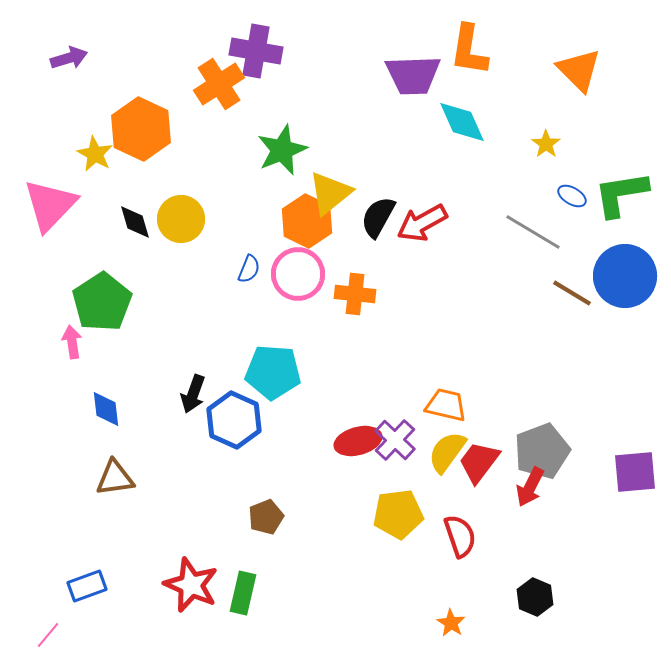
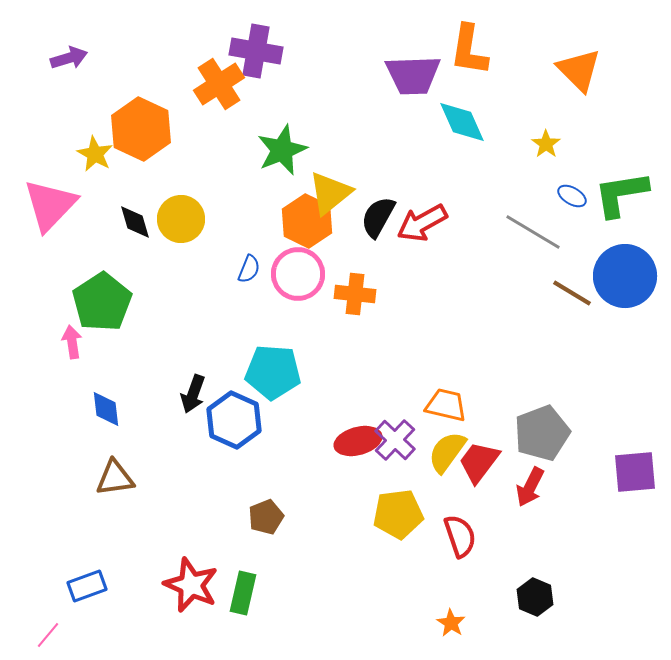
gray pentagon at (542, 451): moved 18 px up
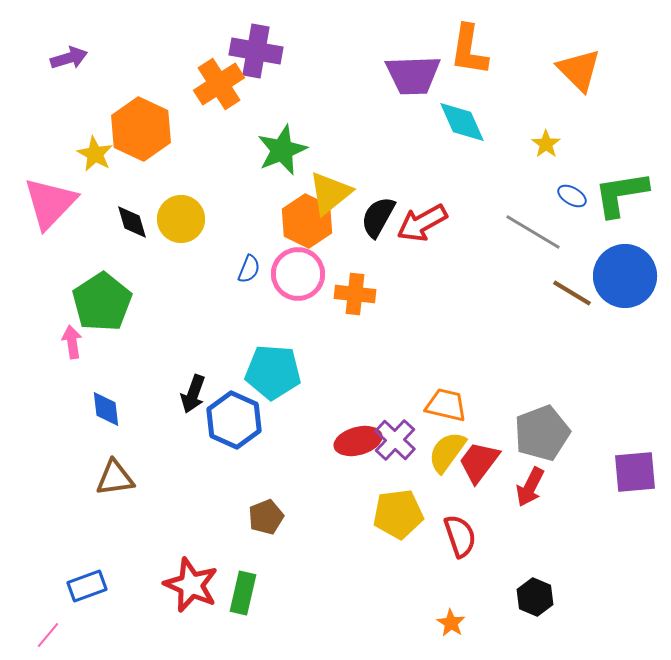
pink triangle at (50, 205): moved 2 px up
black diamond at (135, 222): moved 3 px left
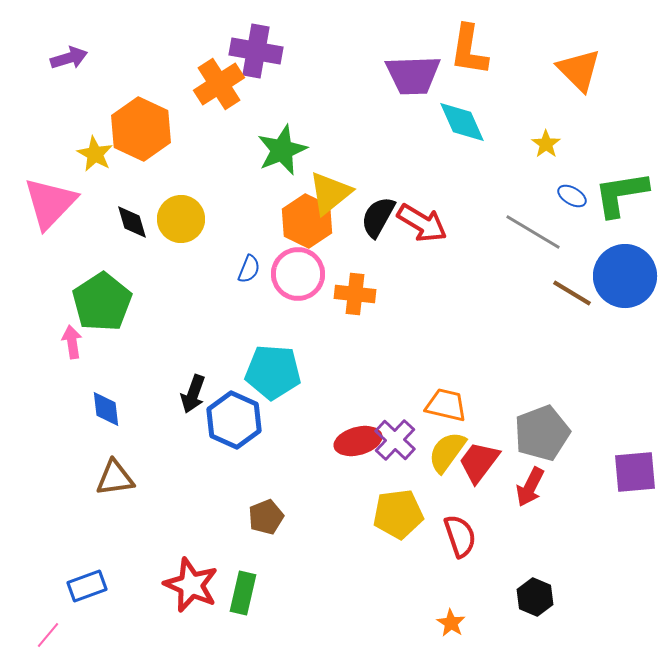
red arrow at (422, 223): rotated 120 degrees counterclockwise
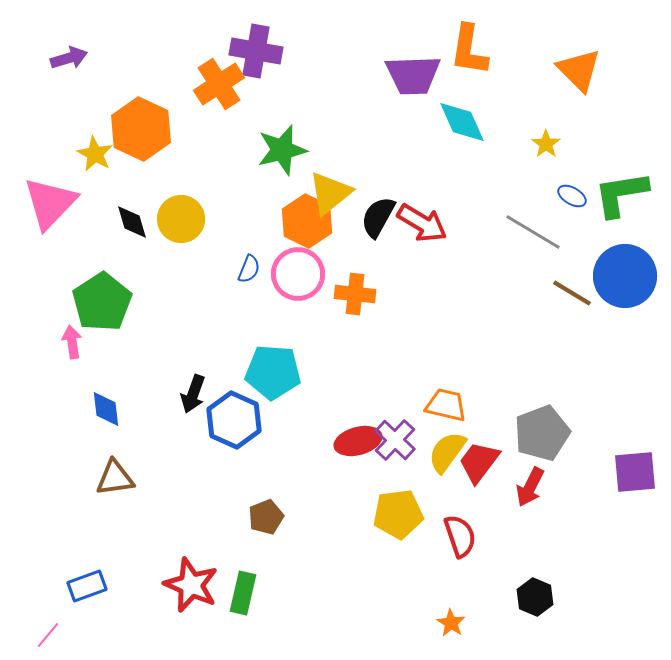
green star at (282, 150): rotated 9 degrees clockwise
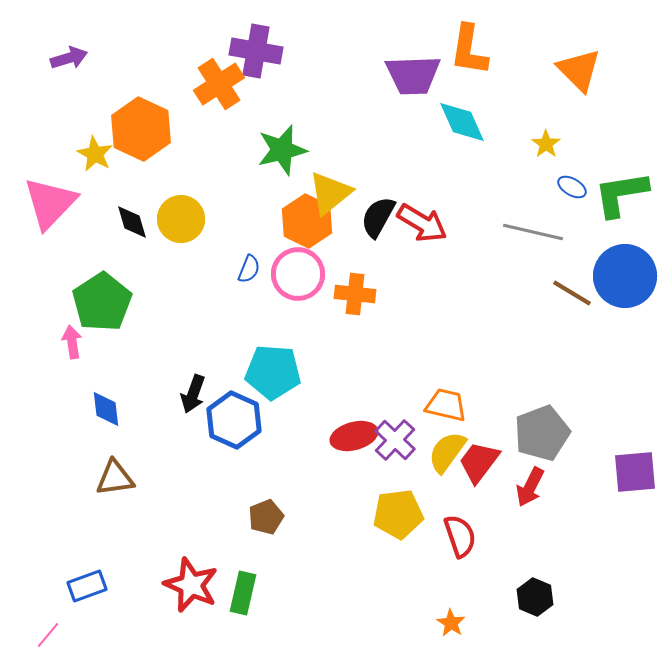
blue ellipse at (572, 196): moved 9 px up
gray line at (533, 232): rotated 18 degrees counterclockwise
red ellipse at (358, 441): moved 4 px left, 5 px up
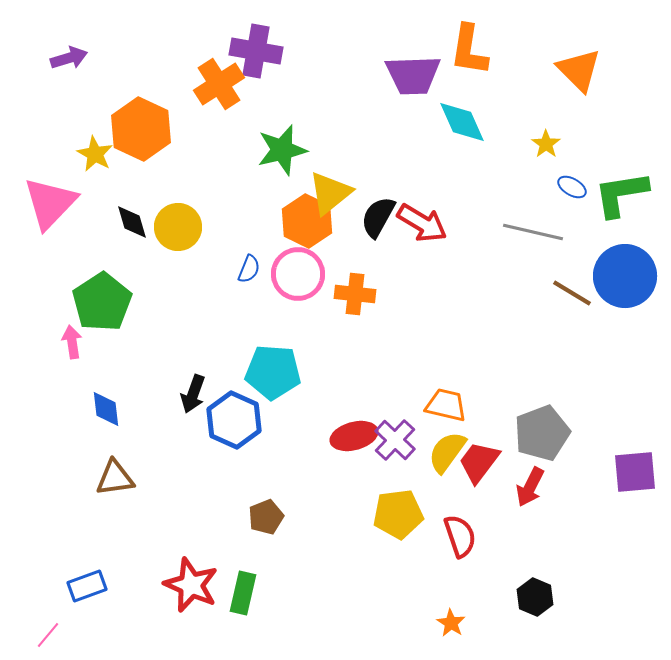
yellow circle at (181, 219): moved 3 px left, 8 px down
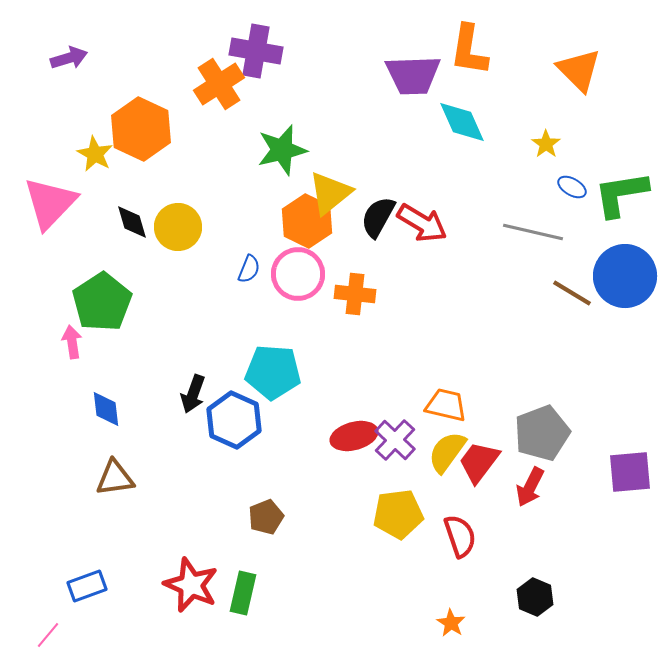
purple square at (635, 472): moved 5 px left
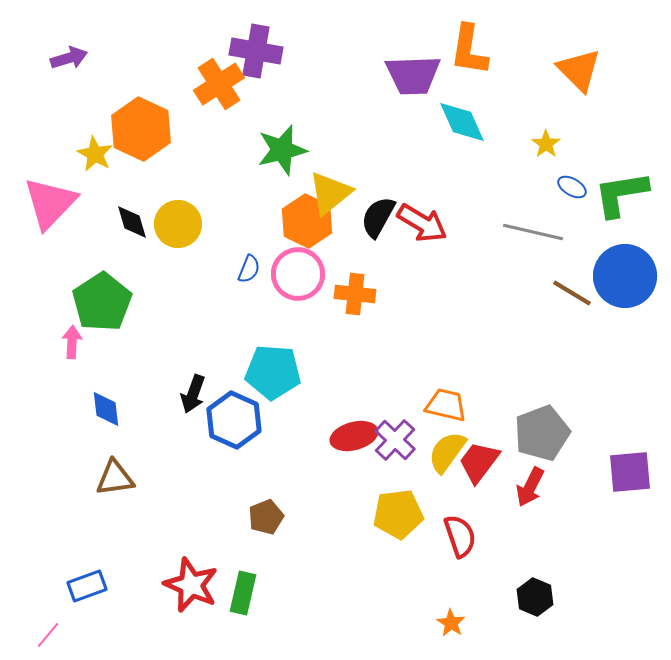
yellow circle at (178, 227): moved 3 px up
pink arrow at (72, 342): rotated 12 degrees clockwise
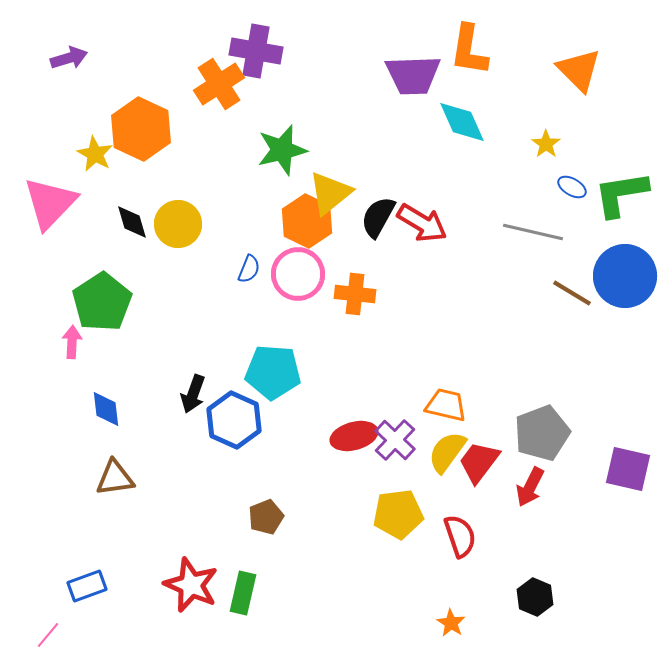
purple square at (630, 472): moved 2 px left, 3 px up; rotated 18 degrees clockwise
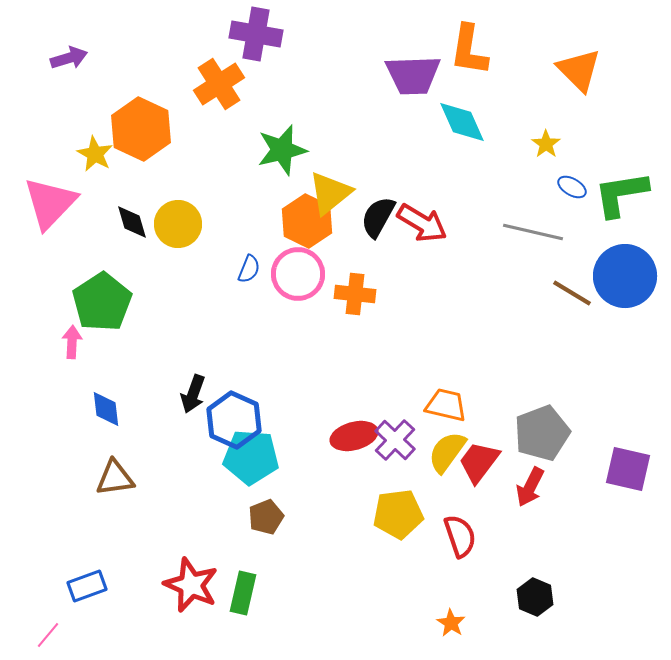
purple cross at (256, 51): moved 17 px up
cyan pentagon at (273, 372): moved 22 px left, 85 px down
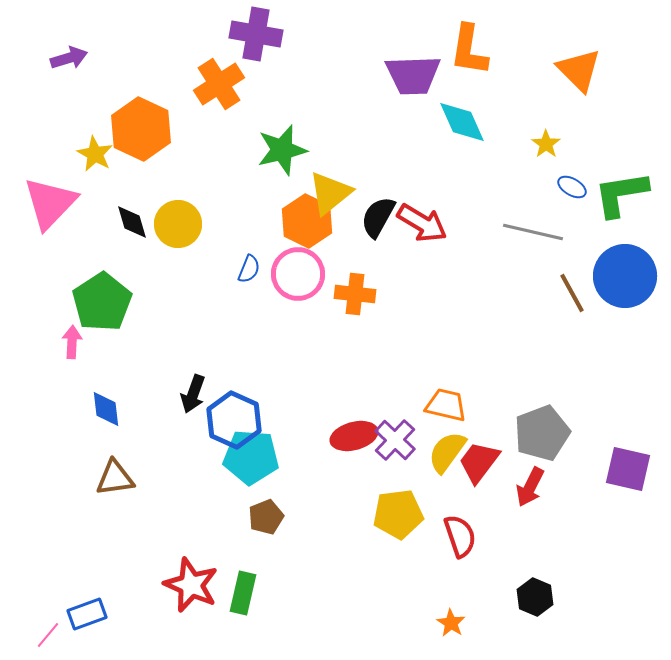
brown line at (572, 293): rotated 30 degrees clockwise
blue rectangle at (87, 586): moved 28 px down
